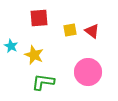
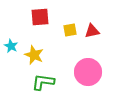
red square: moved 1 px right, 1 px up
red triangle: rotated 49 degrees counterclockwise
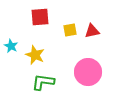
yellow star: moved 1 px right
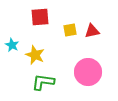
cyan star: moved 1 px right, 1 px up
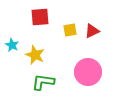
red triangle: rotated 14 degrees counterclockwise
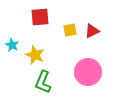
green L-shape: rotated 75 degrees counterclockwise
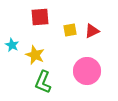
pink circle: moved 1 px left, 1 px up
